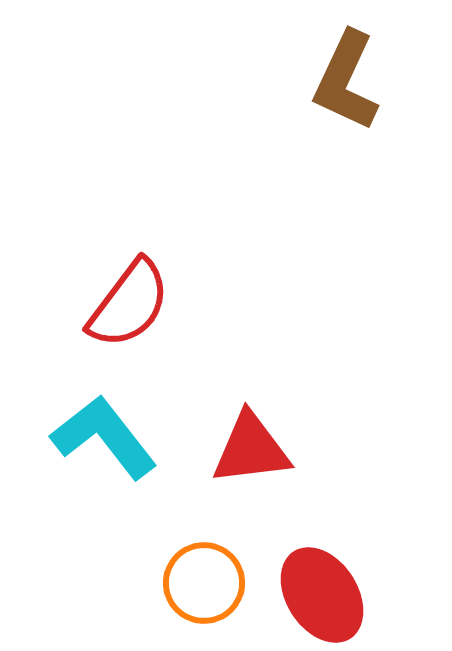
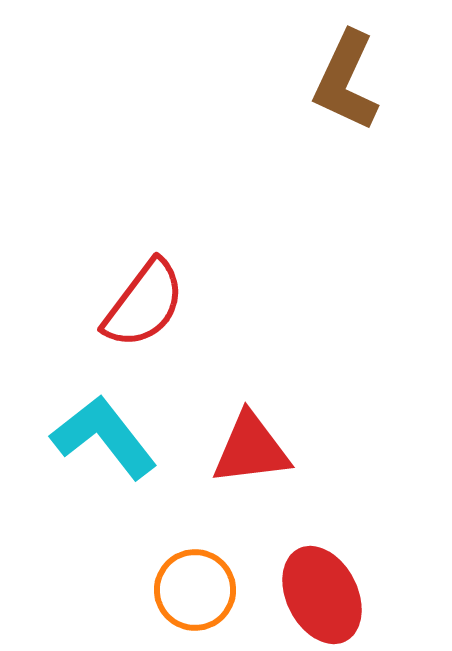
red semicircle: moved 15 px right
orange circle: moved 9 px left, 7 px down
red ellipse: rotated 6 degrees clockwise
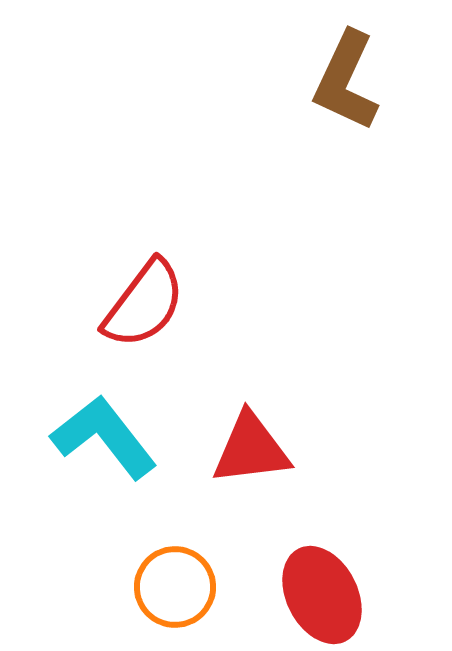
orange circle: moved 20 px left, 3 px up
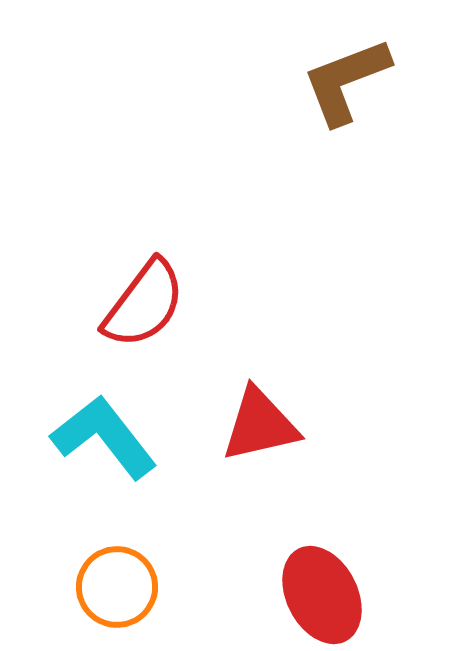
brown L-shape: rotated 44 degrees clockwise
red triangle: moved 9 px right, 24 px up; rotated 6 degrees counterclockwise
orange circle: moved 58 px left
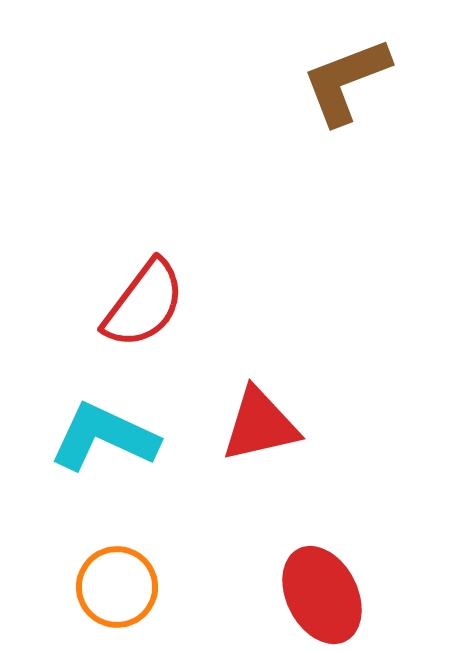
cyan L-shape: rotated 27 degrees counterclockwise
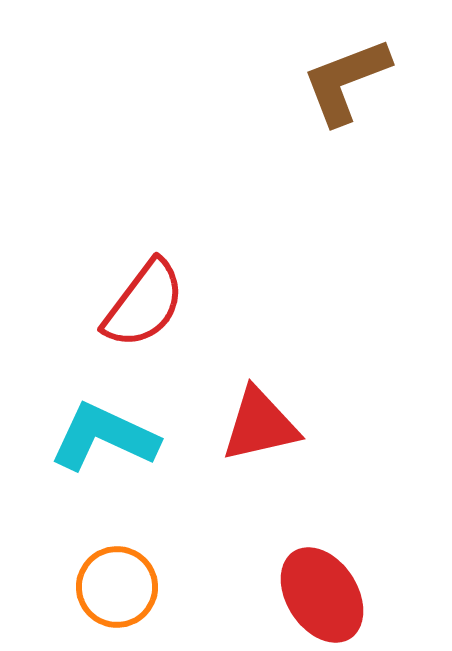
red ellipse: rotated 6 degrees counterclockwise
